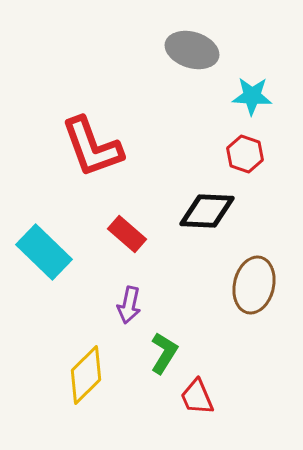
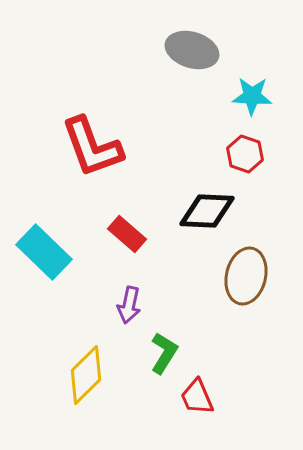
brown ellipse: moved 8 px left, 9 px up
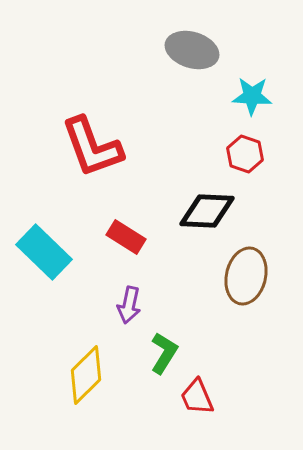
red rectangle: moved 1 px left, 3 px down; rotated 9 degrees counterclockwise
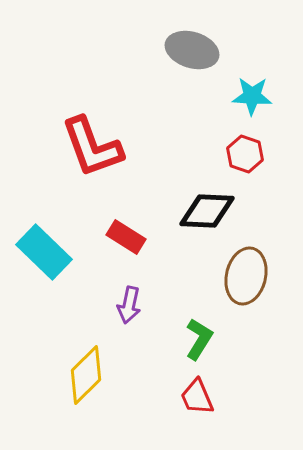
green L-shape: moved 35 px right, 14 px up
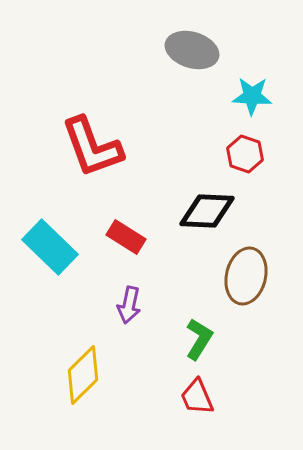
cyan rectangle: moved 6 px right, 5 px up
yellow diamond: moved 3 px left
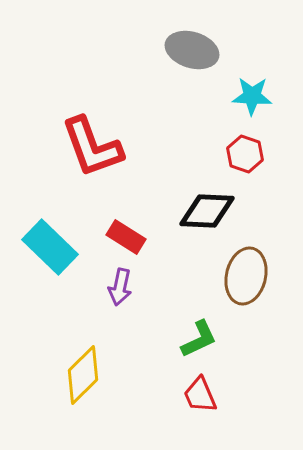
purple arrow: moved 9 px left, 18 px up
green L-shape: rotated 33 degrees clockwise
red trapezoid: moved 3 px right, 2 px up
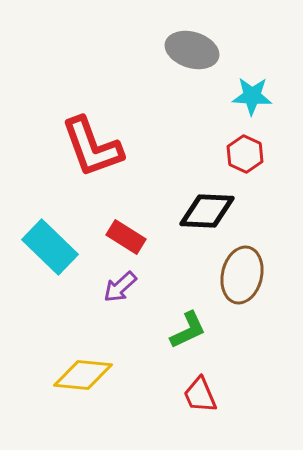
red hexagon: rotated 6 degrees clockwise
brown ellipse: moved 4 px left, 1 px up
purple arrow: rotated 36 degrees clockwise
green L-shape: moved 11 px left, 9 px up
yellow diamond: rotated 50 degrees clockwise
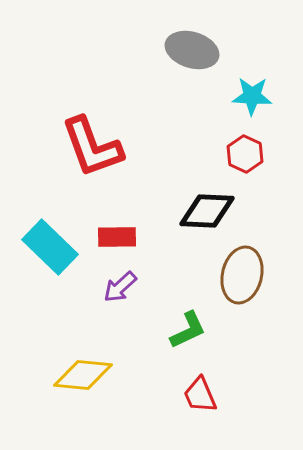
red rectangle: moved 9 px left; rotated 33 degrees counterclockwise
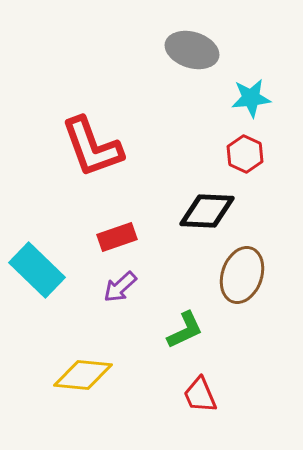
cyan star: moved 1 px left, 2 px down; rotated 9 degrees counterclockwise
red rectangle: rotated 18 degrees counterclockwise
cyan rectangle: moved 13 px left, 23 px down
brown ellipse: rotated 6 degrees clockwise
green L-shape: moved 3 px left
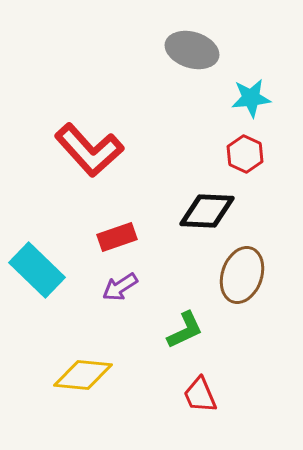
red L-shape: moved 3 px left, 3 px down; rotated 22 degrees counterclockwise
purple arrow: rotated 9 degrees clockwise
